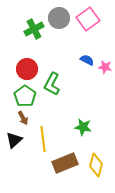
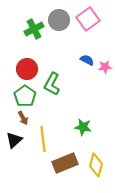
gray circle: moved 2 px down
pink star: rotated 16 degrees counterclockwise
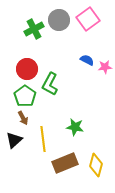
green L-shape: moved 2 px left
green star: moved 8 px left
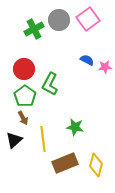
red circle: moved 3 px left
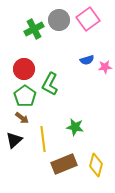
blue semicircle: rotated 136 degrees clockwise
brown arrow: moved 1 px left; rotated 24 degrees counterclockwise
brown rectangle: moved 1 px left, 1 px down
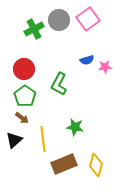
green L-shape: moved 9 px right
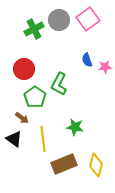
blue semicircle: rotated 88 degrees clockwise
green pentagon: moved 10 px right, 1 px down
black triangle: moved 1 px up; rotated 42 degrees counterclockwise
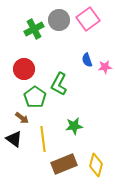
green star: moved 1 px left, 1 px up; rotated 18 degrees counterclockwise
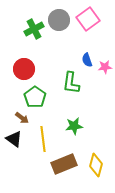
green L-shape: moved 12 px right, 1 px up; rotated 20 degrees counterclockwise
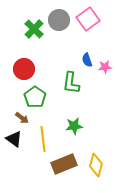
green cross: rotated 18 degrees counterclockwise
